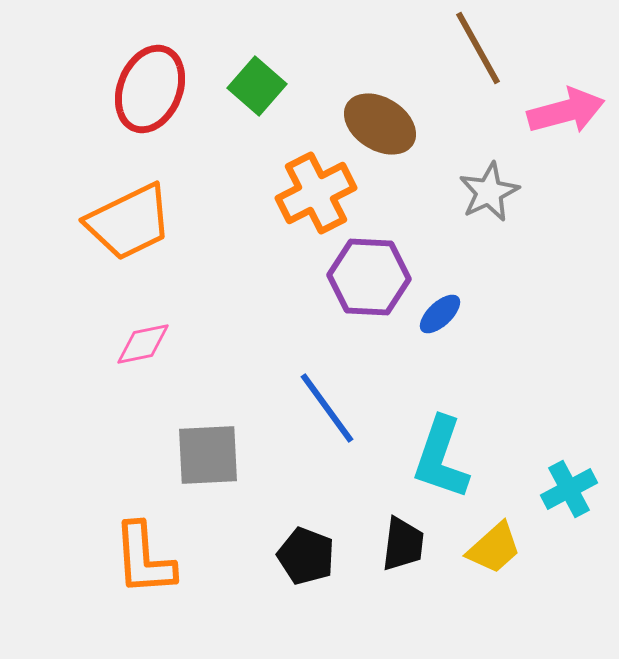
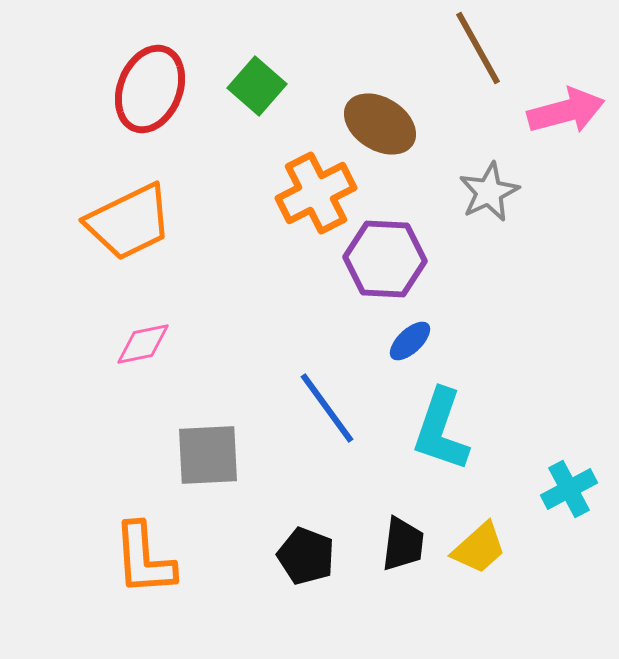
purple hexagon: moved 16 px right, 18 px up
blue ellipse: moved 30 px left, 27 px down
cyan L-shape: moved 28 px up
yellow trapezoid: moved 15 px left
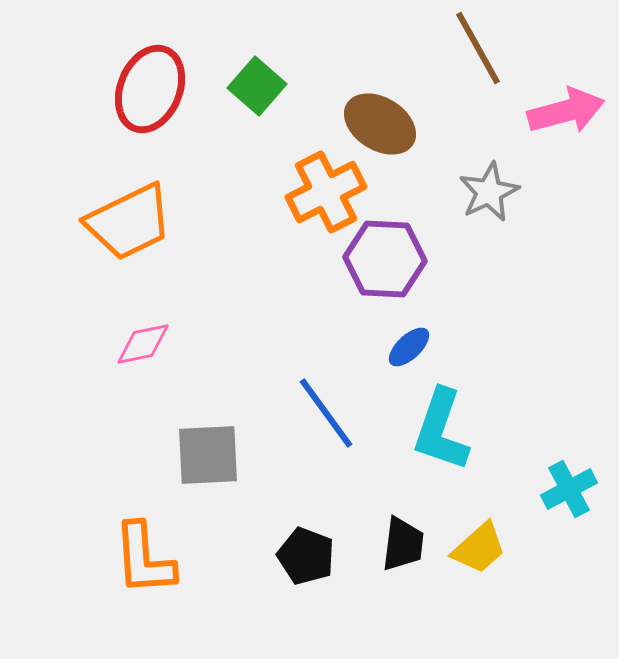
orange cross: moved 10 px right, 1 px up
blue ellipse: moved 1 px left, 6 px down
blue line: moved 1 px left, 5 px down
